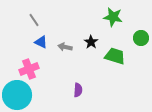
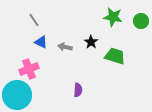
green circle: moved 17 px up
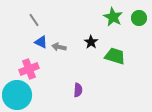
green star: rotated 18 degrees clockwise
green circle: moved 2 px left, 3 px up
gray arrow: moved 6 px left
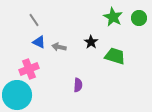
blue triangle: moved 2 px left
purple semicircle: moved 5 px up
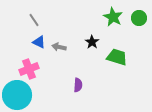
black star: moved 1 px right
green trapezoid: moved 2 px right, 1 px down
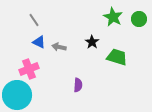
green circle: moved 1 px down
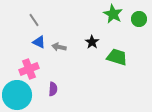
green star: moved 3 px up
purple semicircle: moved 25 px left, 4 px down
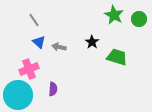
green star: moved 1 px right, 1 px down
blue triangle: rotated 16 degrees clockwise
cyan circle: moved 1 px right
